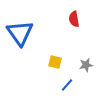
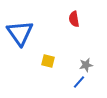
yellow square: moved 7 px left, 1 px up
blue line: moved 12 px right, 3 px up
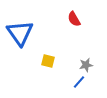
red semicircle: rotated 21 degrees counterclockwise
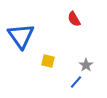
blue triangle: moved 1 px right, 3 px down
gray star: rotated 24 degrees counterclockwise
blue line: moved 3 px left
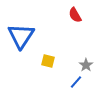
red semicircle: moved 1 px right, 4 px up
blue triangle: rotated 8 degrees clockwise
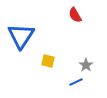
blue line: rotated 24 degrees clockwise
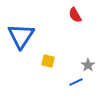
gray star: moved 2 px right
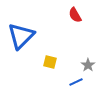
blue triangle: rotated 12 degrees clockwise
yellow square: moved 2 px right, 1 px down
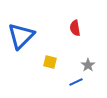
red semicircle: moved 13 px down; rotated 21 degrees clockwise
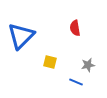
gray star: rotated 24 degrees clockwise
blue line: rotated 48 degrees clockwise
